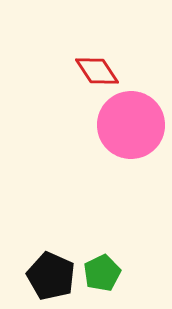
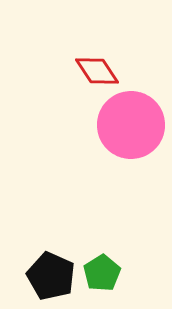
green pentagon: rotated 6 degrees counterclockwise
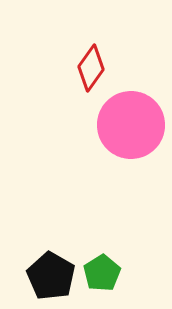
red diamond: moved 6 px left, 3 px up; rotated 69 degrees clockwise
black pentagon: rotated 6 degrees clockwise
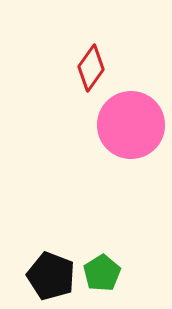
black pentagon: rotated 9 degrees counterclockwise
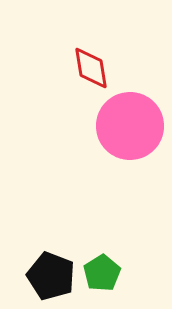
red diamond: rotated 45 degrees counterclockwise
pink circle: moved 1 px left, 1 px down
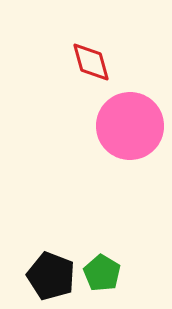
red diamond: moved 6 px up; rotated 6 degrees counterclockwise
green pentagon: rotated 9 degrees counterclockwise
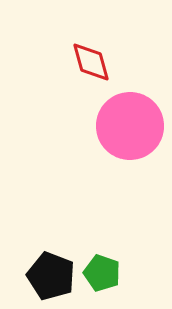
green pentagon: rotated 12 degrees counterclockwise
